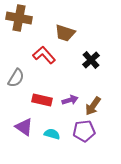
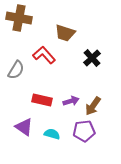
black cross: moved 1 px right, 2 px up
gray semicircle: moved 8 px up
purple arrow: moved 1 px right, 1 px down
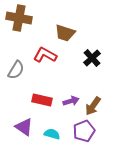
red L-shape: moved 1 px right; rotated 20 degrees counterclockwise
purple pentagon: rotated 15 degrees counterclockwise
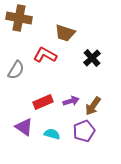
red rectangle: moved 1 px right, 2 px down; rotated 36 degrees counterclockwise
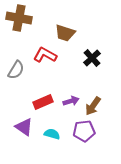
purple pentagon: rotated 15 degrees clockwise
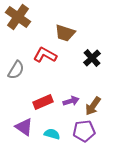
brown cross: moved 1 px left, 1 px up; rotated 25 degrees clockwise
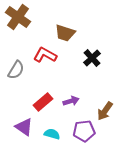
red rectangle: rotated 18 degrees counterclockwise
brown arrow: moved 12 px right, 5 px down
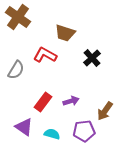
red rectangle: rotated 12 degrees counterclockwise
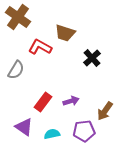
red L-shape: moved 5 px left, 8 px up
cyan semicircle: rotated 28 degrees counterclockwise
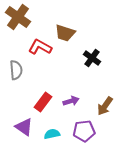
black cross: rotated 12 degrees counterclockwise
gray semicircle: rotated 36 degrees counterclockwise
brown arrow: moved 5 px up
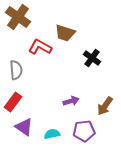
red rectangle: moved 30 px left
